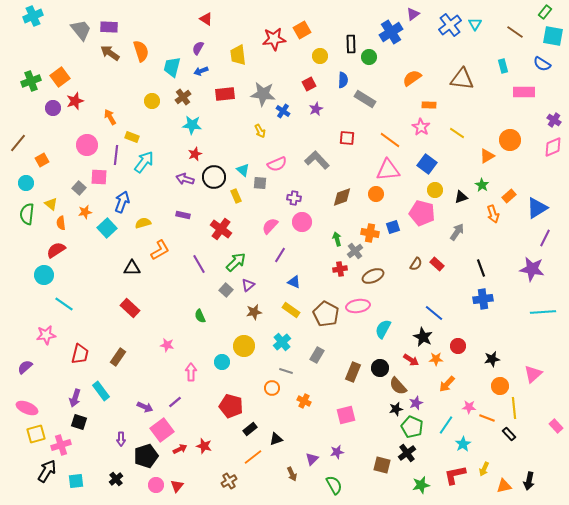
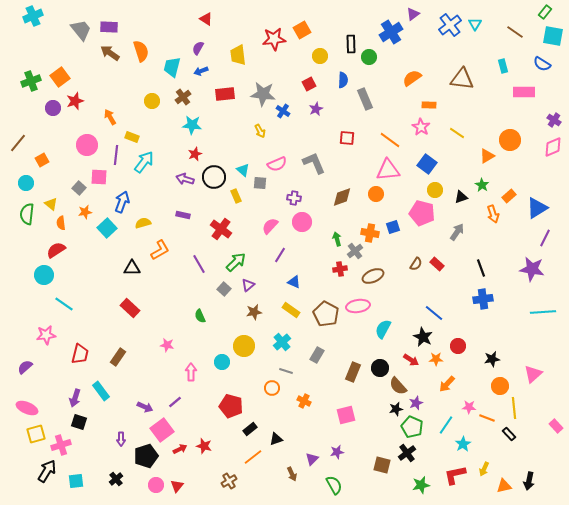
gray rectangle at (365, 99): rotated 35 degrees clockwise
gray L-shape at (317, 160): moved 3 px left, 3 px down; rotated 20 degrees clockwise
gray square at (226, 290): moved 2 px left, 1 px up
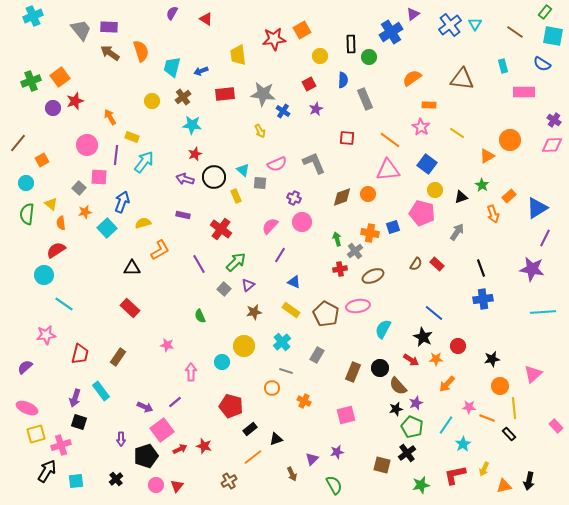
purple semicircle at (198, 48): moved 26 px left, 35 px up
pink diamond at (553, 147): moved 1 px left, 2 px up; rotated 20 degrees clockwise
orange circle at (376, 194): moved 8 px left
purple cross at (294, 198): rotated 16 degrees clockwise
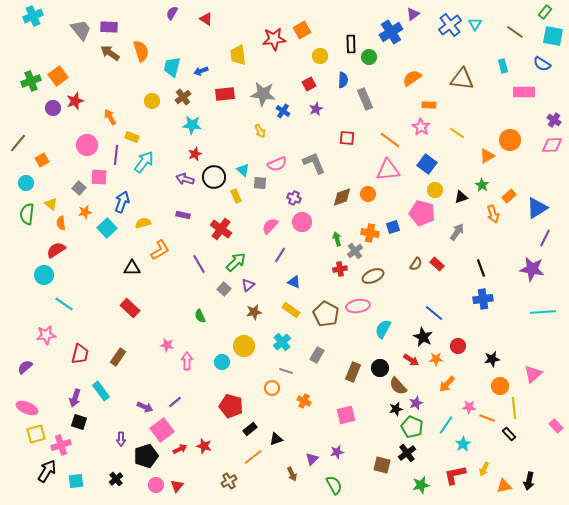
orange square at (60, 77): moved 2 px left, 1 px up
pink arrow at (191, 372): moved 4 px left, 11 px up
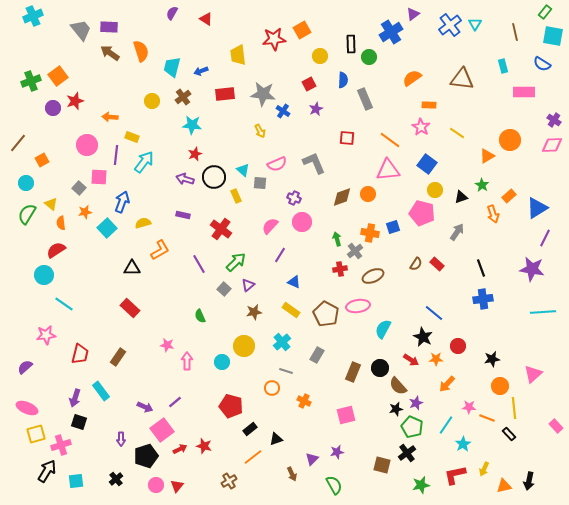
brown line at (515, 32): rotated 42 degrees clockwise
orange arrow at (110, 117): rotated 56 degrees counterclockwise
green semicircle at (27, 214): rotated 25 degrees clockwise
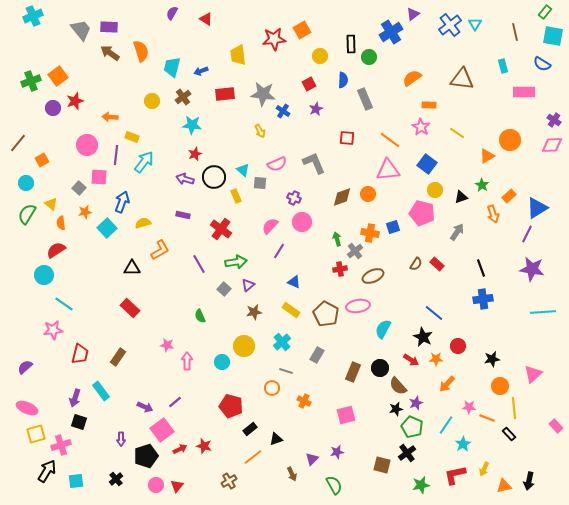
purple line at (545, 238): moved 18 px left, 4 px up
purple line at (280, 255): moved 1 px left, 4 px up
green arrow at (236, 262): rotated 35 degrees clockwise
pink star at (46, 335): moved 7 px right, 5 px up
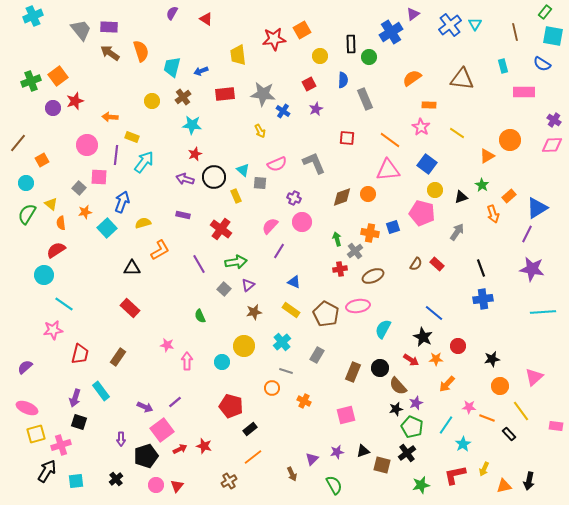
pink triangle at (533, 374): moved 1 px right, 3 px down
yellow line at (514, 408): moved 7 px right, 3 px down; rotated 30 degrees counterclockwise
pink rectangle at (556, 426): rotated 40 degrees counterclockwise
black triangle at (276, 439): moved 87 px right, 12 px down
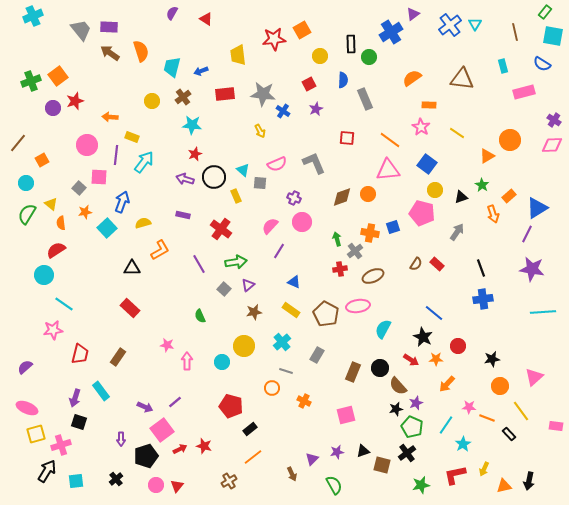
pink rectangle at (524, 92): rotated 15 degrees counterclockwise
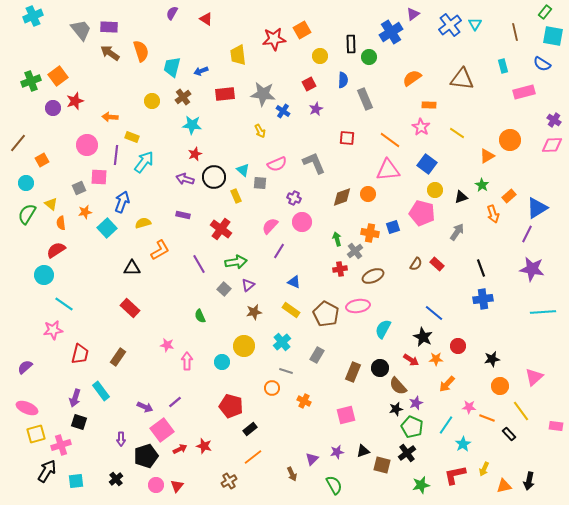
gray square at (79, 188): rotated 24 degrees clockwise
